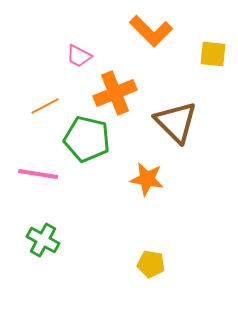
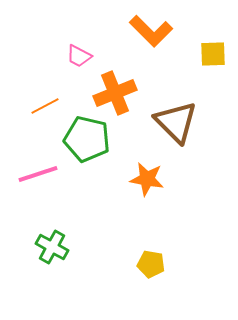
yellow square: rotated 8 degrees counterclockwise
pink line: rotated 27 degrees counterclockwise
green cross: moved 9 px right, 7 px down
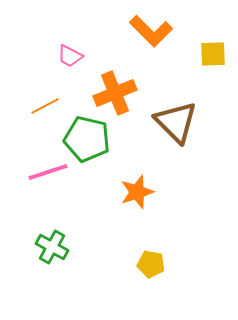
pink trapezoid: moved 9 px left
pink line: moved 10 px right, 2 px up
orange star: moved 10 px left, 13 px down; rotated 28 degrees counterclockwise
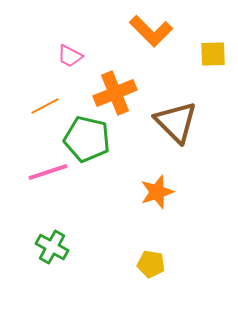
orange star: moved 20 px right
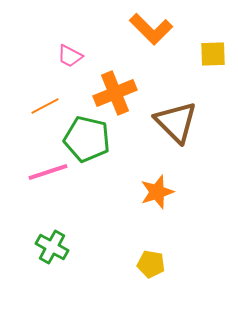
orange L-shape: moved 2 px up
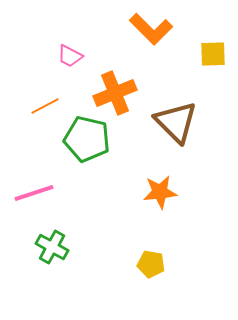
pink line: moved 14 px left, 21 px down
orange star: moved 3 px right; rotated 12 degrees clockwise
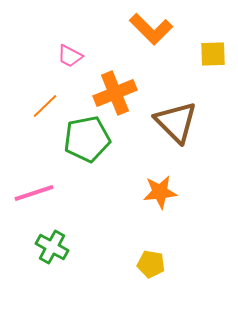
orange line: rotated 16 degrees counterclockwise
green pentagon: rotated 24 degrees counterclockwise
